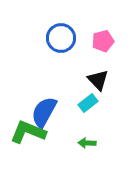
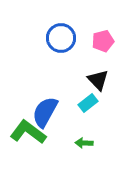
blue semicircle: moved 1 px right
green L-shape: rotated 15 degrees clockwise
green arrow: moved 3 px left
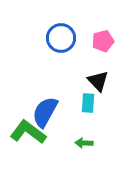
black triangle: moved 1 px down
cyan rectangle: rotated 48 degrees counterclockwise
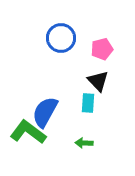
pink pentagon: moved 1 px left, 8 px down
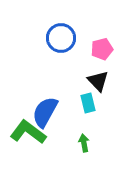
cyan rectangle: rotated 18 degrees counterclockwise
green arrow: rotated 78 degrees clockwise
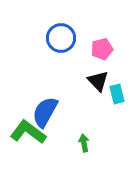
cyan rectangle: moved 29 px right, 9 px up
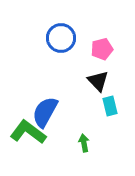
cyan rectangle: moved 7 px left, 12 px down
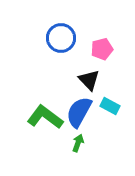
black triangle: moved 9 px left, 1 px up
cyan rectangle: rotated 48 degrees counterclockwise
blue semicircle: moved 34 px right
green L-shape: moved 17 px right, 15 px up
green arrow: moved 6 px left; rotated 30 degrees clockwise
